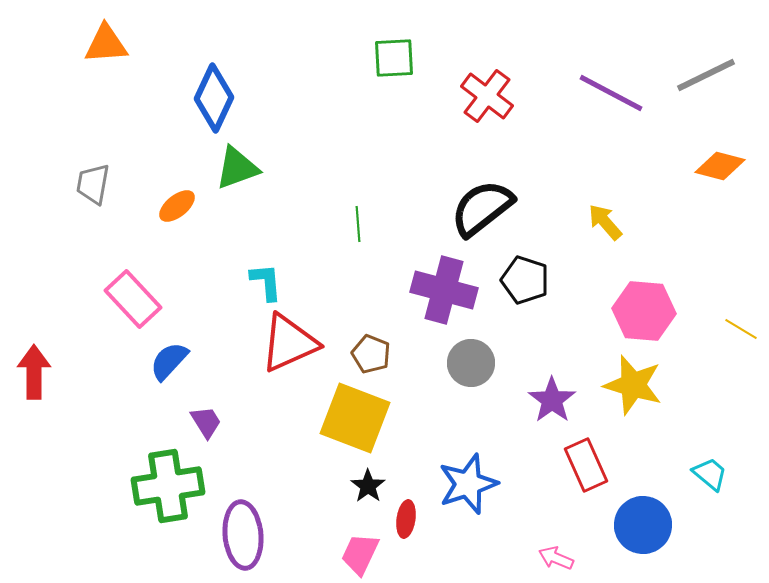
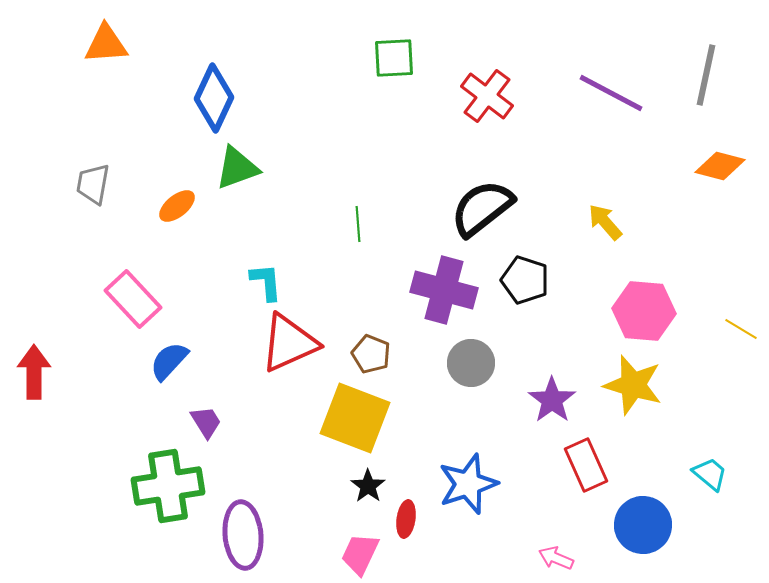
gray line: rotated 52 degrees counterclockwise
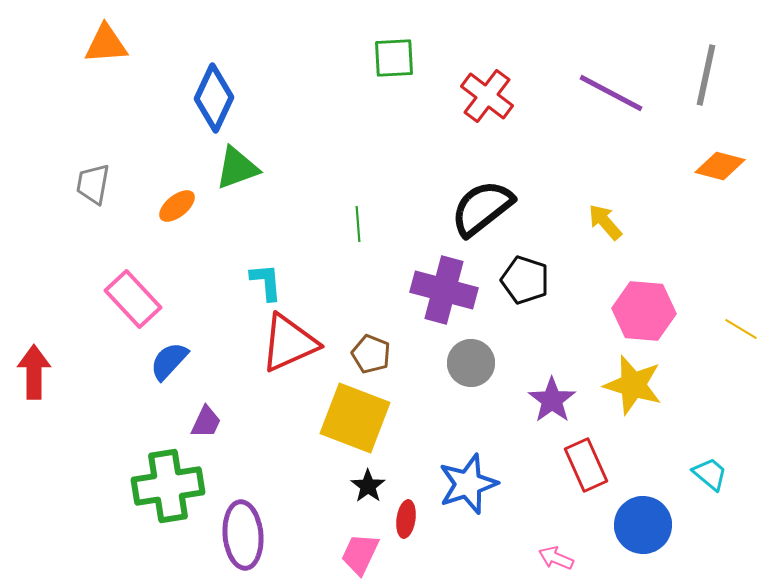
purple trapezoid: rotated 57 degrees clockwise
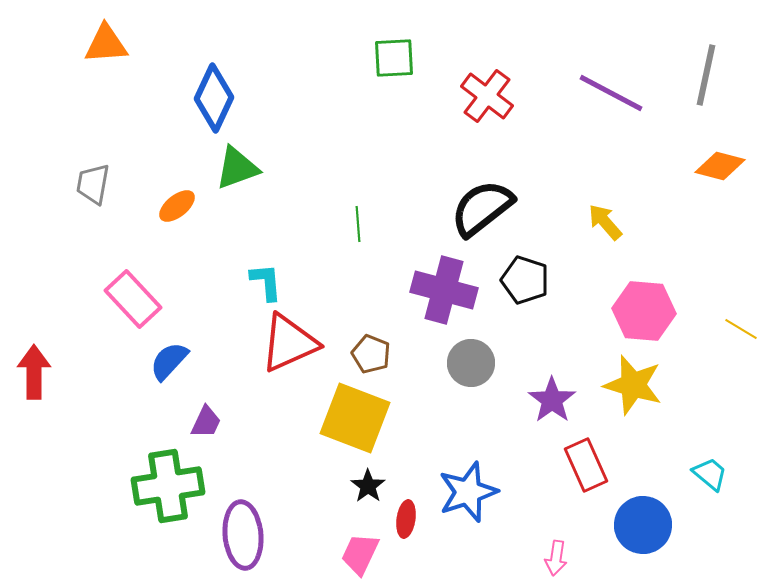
blue star: moved 8 px down
pink arrow: rotated 104 degrees counterclockwise
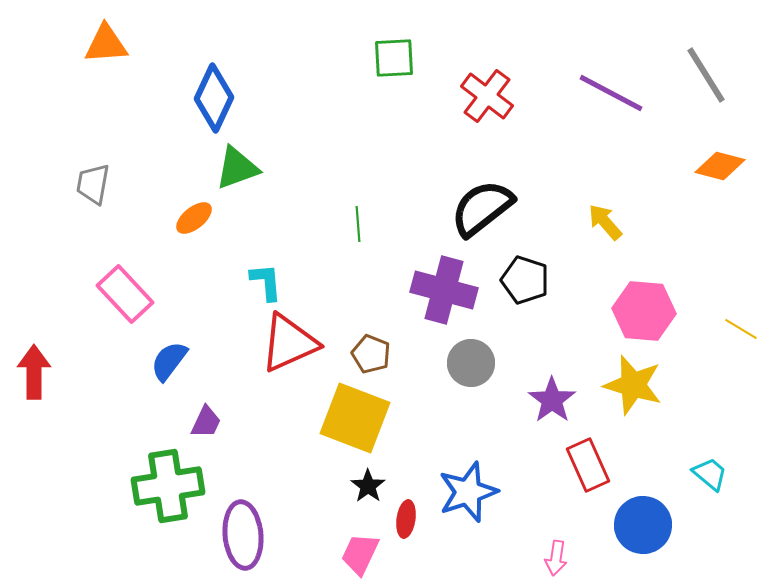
gray line: rotated 44 degrees counterclockwise
orange ellipse: moved 17 px right, 12 px down
pink rectangle: moved 8 px left, 5 px up
blue semicircle: rotated 6 degrees counterclockwise
red rectangle: moved 2 px right
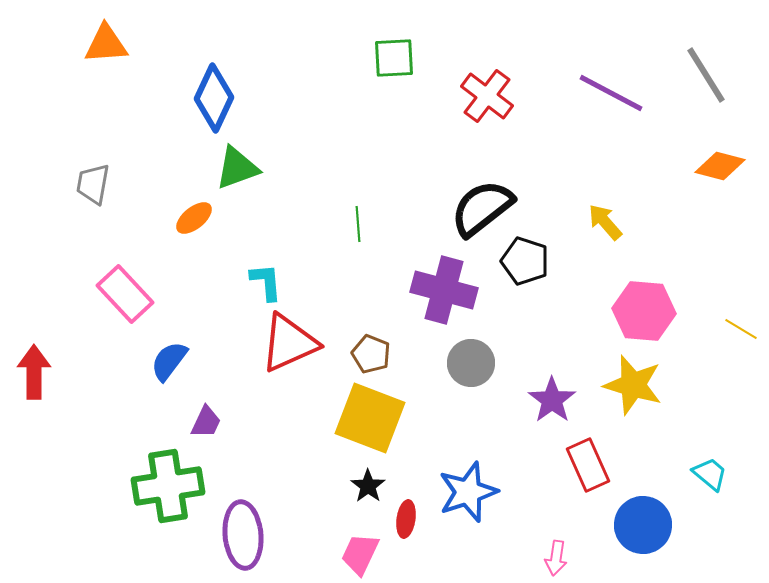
black pentagon: moved 19 px up
yellow square: moved 15 px right
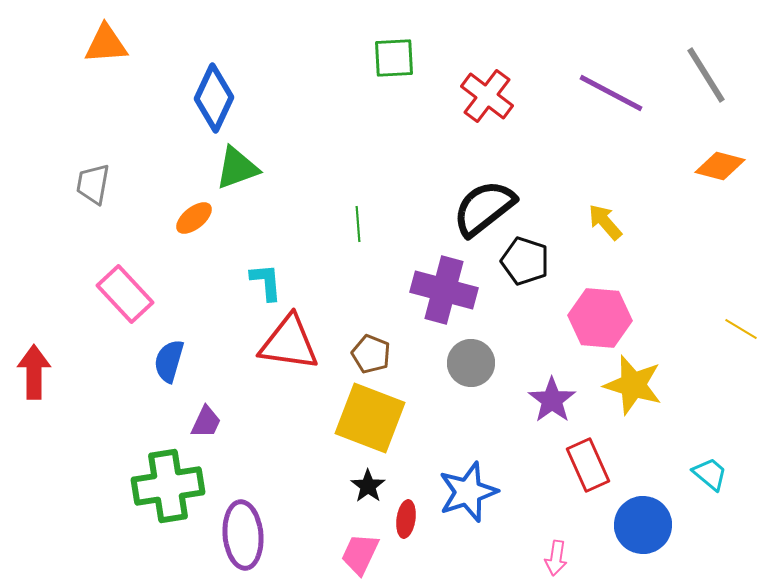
black semicircle: moved 2 px right
pink hexagon: moved 44 px left, 7 px down
red triangle: rotated 32 degrees clockwise
blue semicircle: rotated 21 degrees counterclockwise
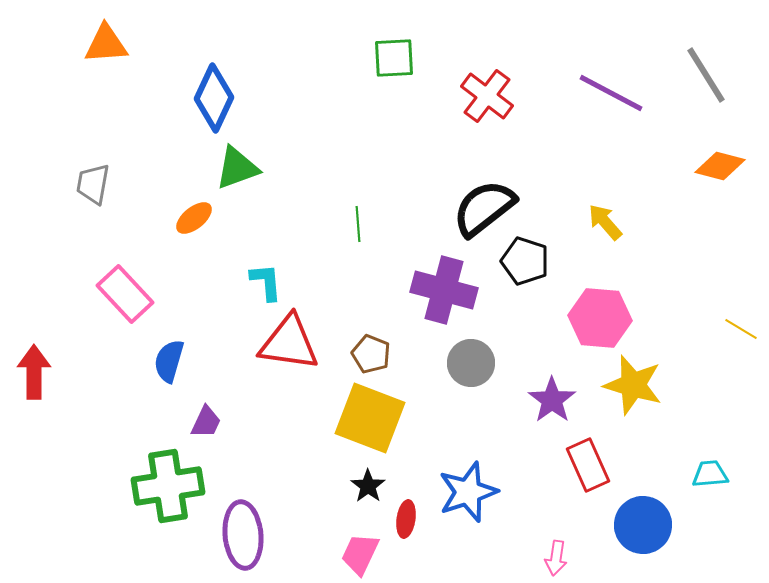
cyan trapezoid: rotated 45 degrees counterclockwise
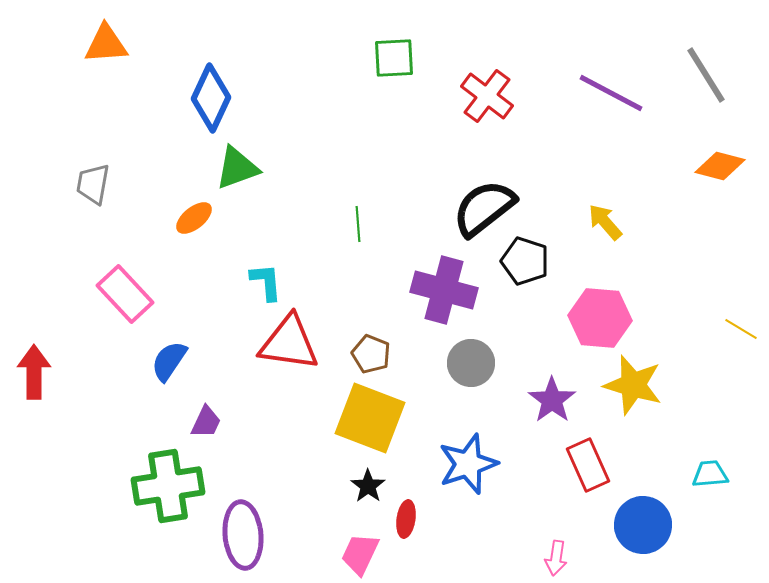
blue diamond: moved 3 px left
blue semicircle: rotated 18 degrees clockwise
blue star: moved 28 px up
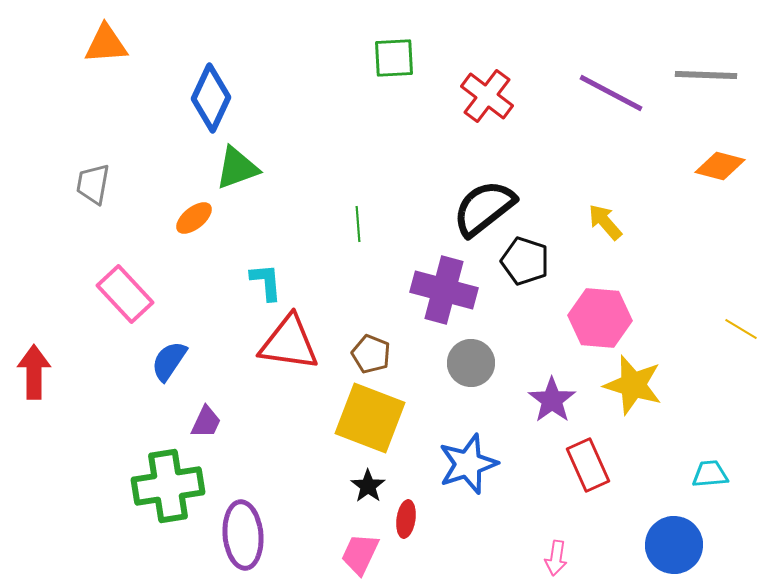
gray line: rotated 56 degrees counterclockwise
blue circle: moved 31 px right, 20 px down
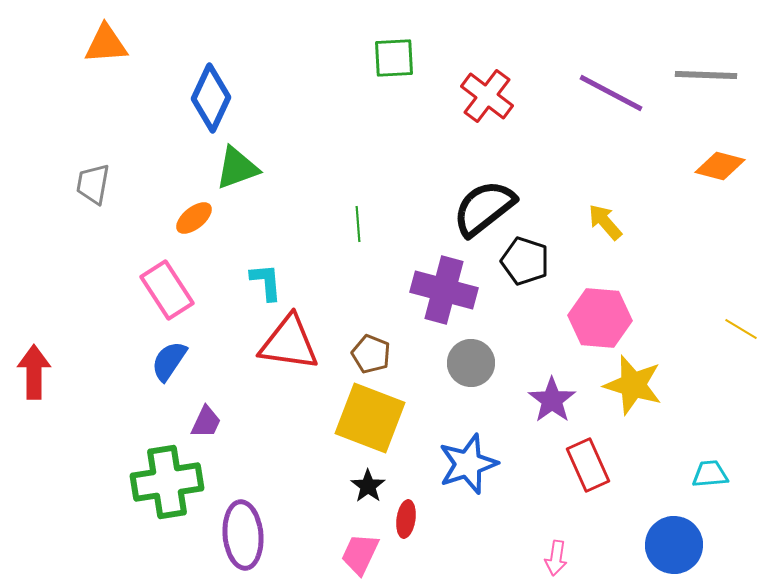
pink rectangle: moved 42 px right, 4 px up; rotated 10 degrees clockwise
green cross: moved 1 px left, 4 px up
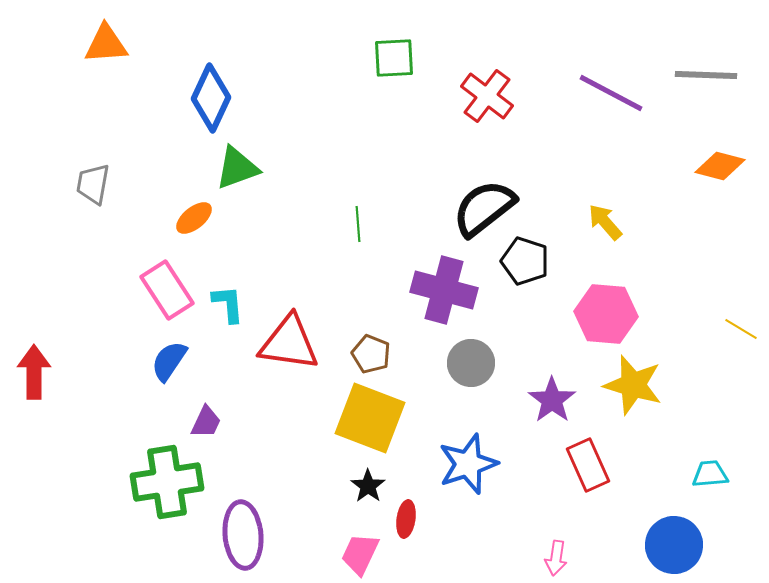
cyan L-shape: moved 38 px left, 22 px down
pink hexagon: moved 6 px right, 4 px up
